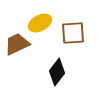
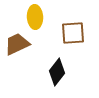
yellow ellipse: moved 5 px left, 6 px up; rotated 65 degrees counterclockwise
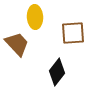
brown trapezoid: rotated 72 degrees clockwise
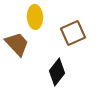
brown square: rotated 20 degrees counterclockwise
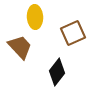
brown trapezoid: moved 3 px right, 3 px down
